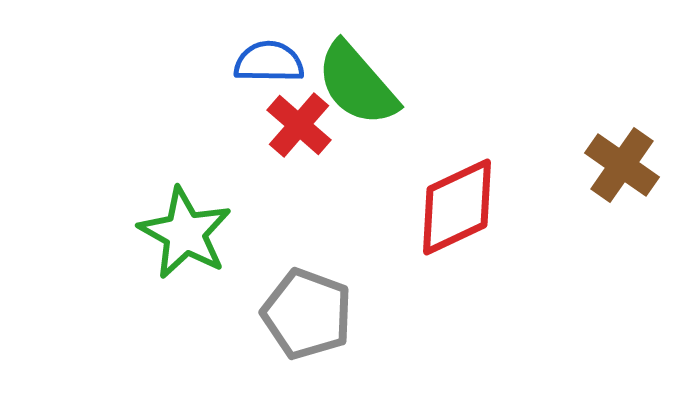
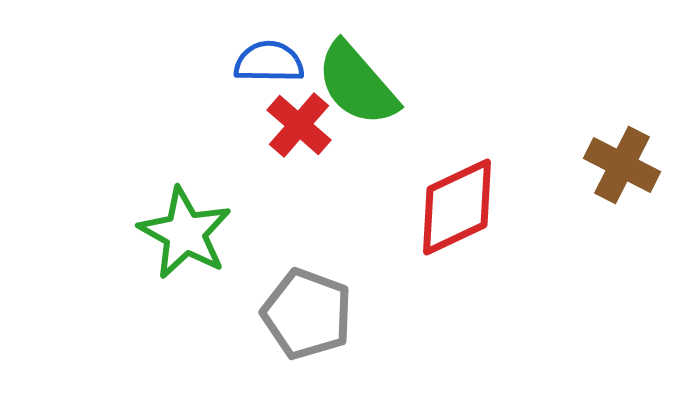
brown cross: rotated 8 degrees counterclockwise
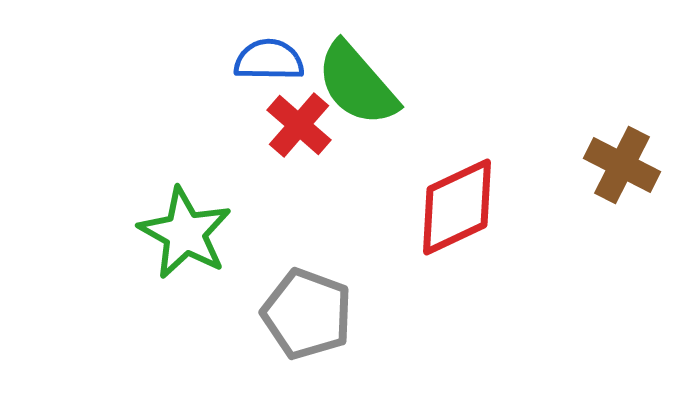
blue semicircle: moved 2 px up
